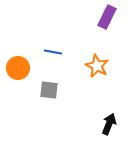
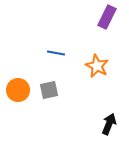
blue line: moved 3 px right, 1 px down
orange circle: moved 22 px down
gray square: rotated 18 degrees counterclockwise
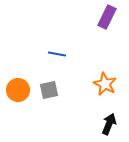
blue line: moved 1 px right, 1 px down
orange star: moved 8 px right, 18 px down
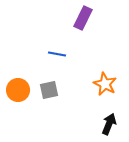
purple rectangle: moved 24 px left, 1 px down
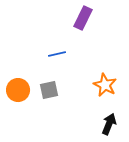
blue line: rotated 24 degrees counterclockwise
orange star: moved 1 px down
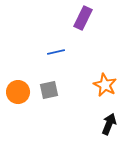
blue line: moved 1 px left, 2 px up
orange circle: moved 2 px down
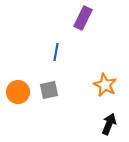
blue line: rotated 66 degrees counterclockwise
